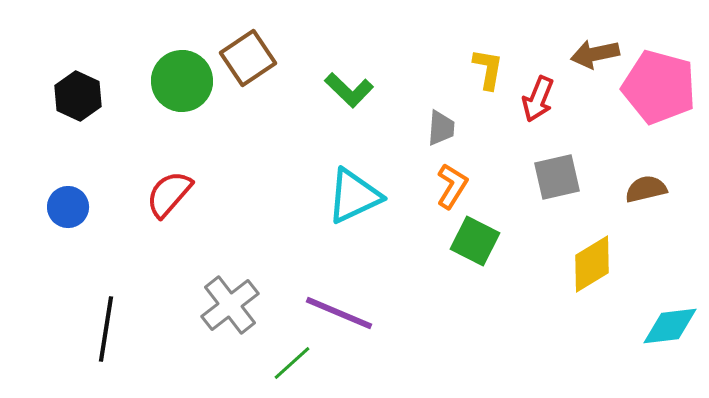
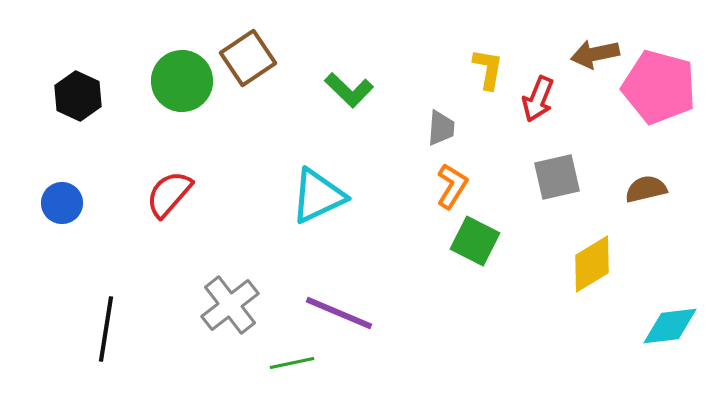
cyan triangle: moved 36 px left
blue circle: moved 6 px left, 4 px up
green line: rotated 30 degrees clockwise
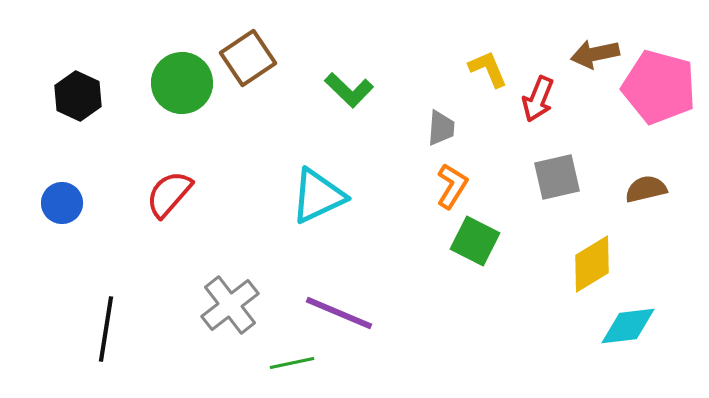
yellow L-shape: rotated 33 degrees counterclockwise
green circle: moved 2 px down
cyan diamond: moved 42 px left
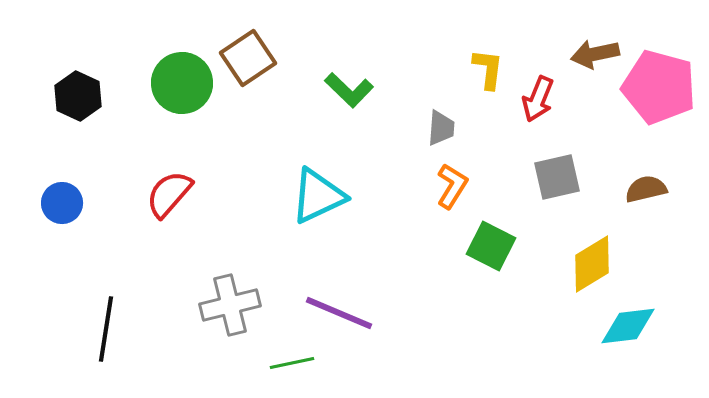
yellow L-shape: rotated 30 degrees clockwise
green square: moved 16 px right, 5 px down
gray cross: rotated 24 degrees clockwise
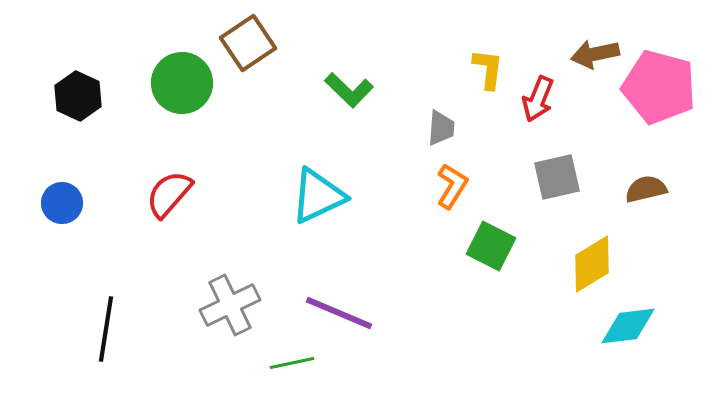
brown square: moved 15 px up
gray cross: rotated 12 degrees counterclockwise
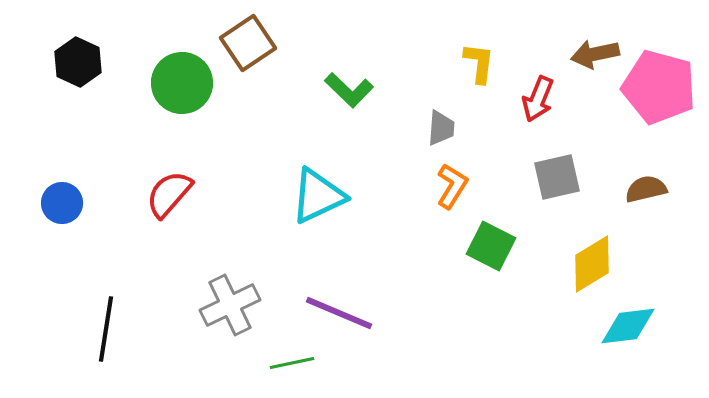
yellow L-shape: moved 9 px left, 6 px up
black hexagon: moved 34 px up
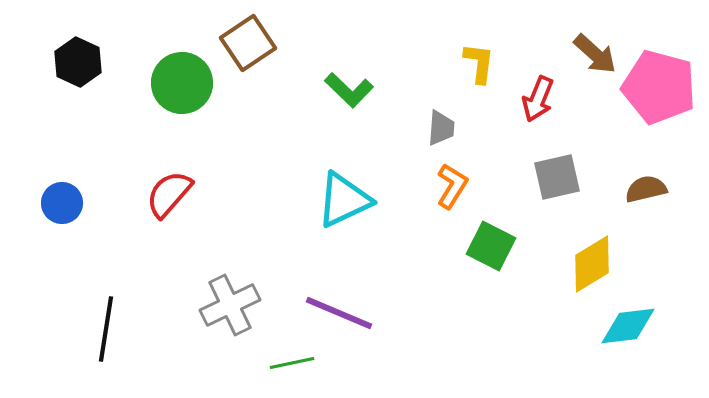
brown arrow: rotated 126 degrees counterclockwise
cyan triangle: moved 26 px right, 4 px down
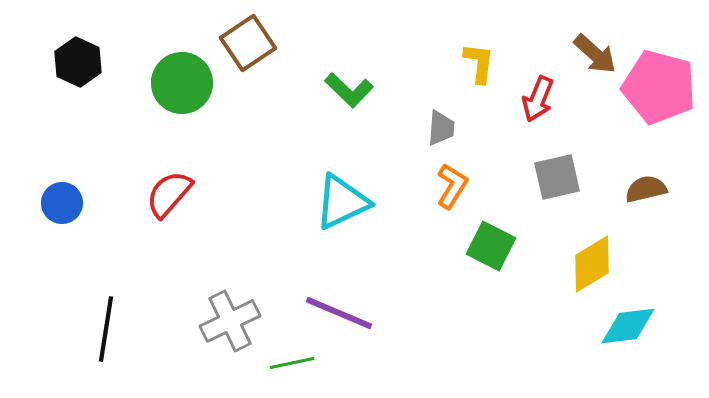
cyan triangle: moved 2 px left, 2 px down
gray cross: moved 16 px down
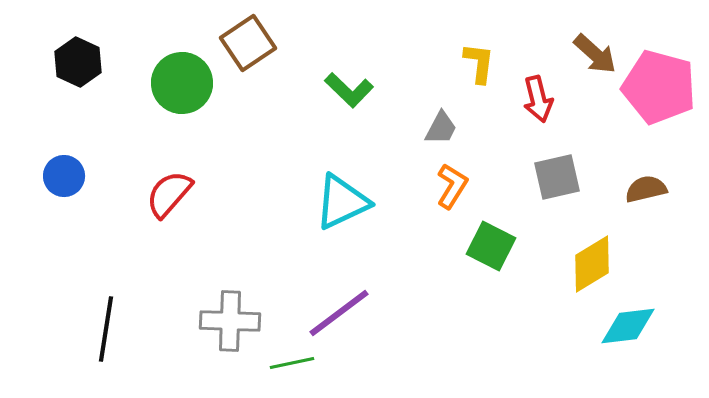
red arrow: rotated 36 degrees counterclockwise
gray trapezoid: rotated 24 degrees clockwise
blue circle: moved 2 px right, 27 px up
purple line: rotated 60 degrees counterclockwise
gray cross: rotated 28 degrees clockwise
